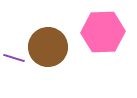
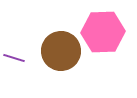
brown circle: moved 13 px right, 4 px down
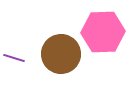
brown circle: moved 3 px down
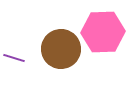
brown circle: moved 5 px up
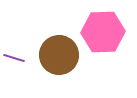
brown circle: moved 2 px left, 6 px down
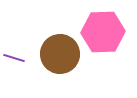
brown circle: moved 1 px right, 1 px up
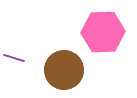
brown circle: moved 4 px right, 16 px down
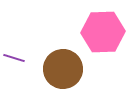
brown circle: moved 1 px left, 1 px up
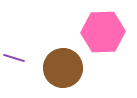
brown circle: moved 1 px up
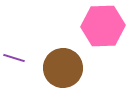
pink hexagon: moved 6 px up
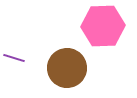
brown circle: moved 4 px right
